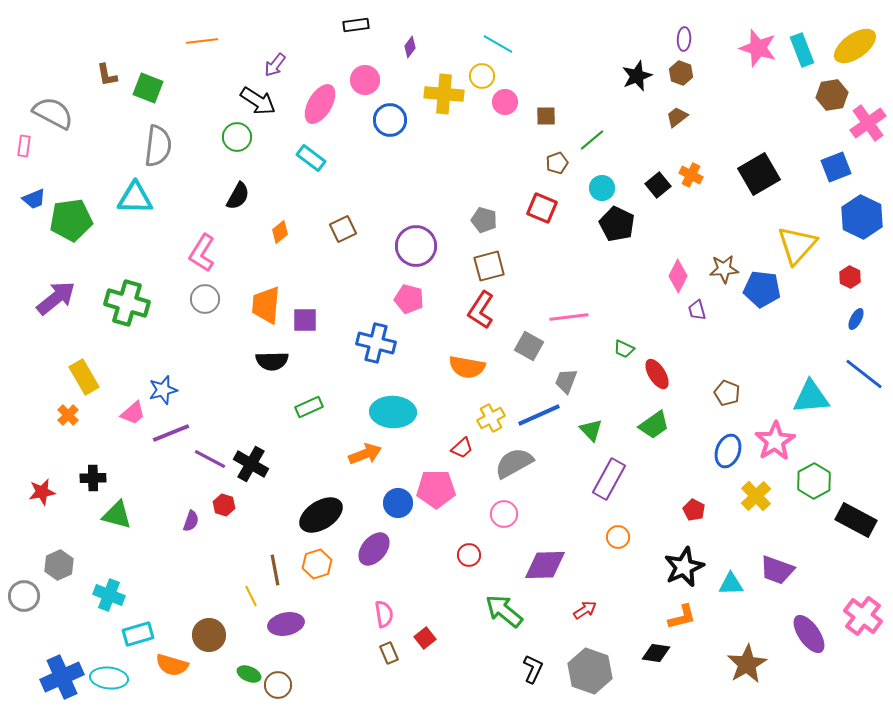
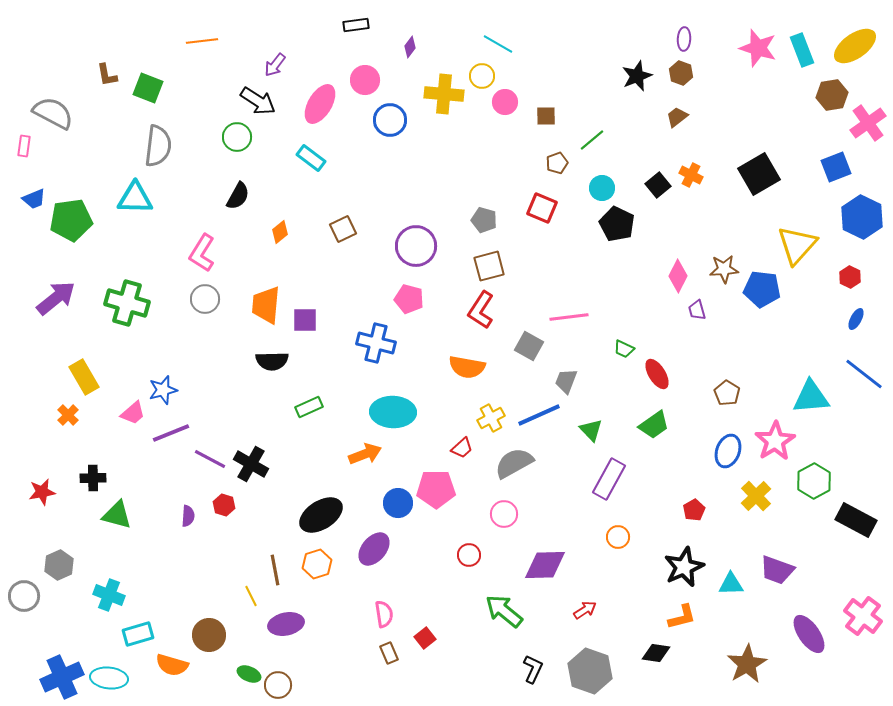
brown pentagon at (727, 393): rotated 10 degrees clockwise
red pentagon at (694, 510): rotated 15 degrees clockwise
purple semicircle at (191, 521): moved 3 px left, 5 px up; rotated 15 degrees counterclockwise
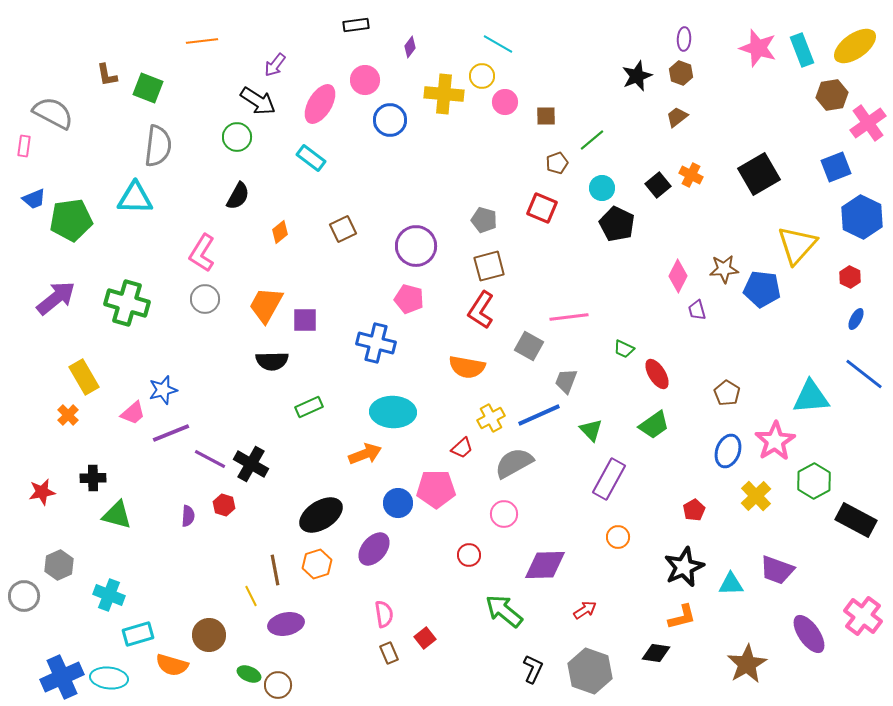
orange trapezoid at (266, 305): rotated 24 degrees clockwise
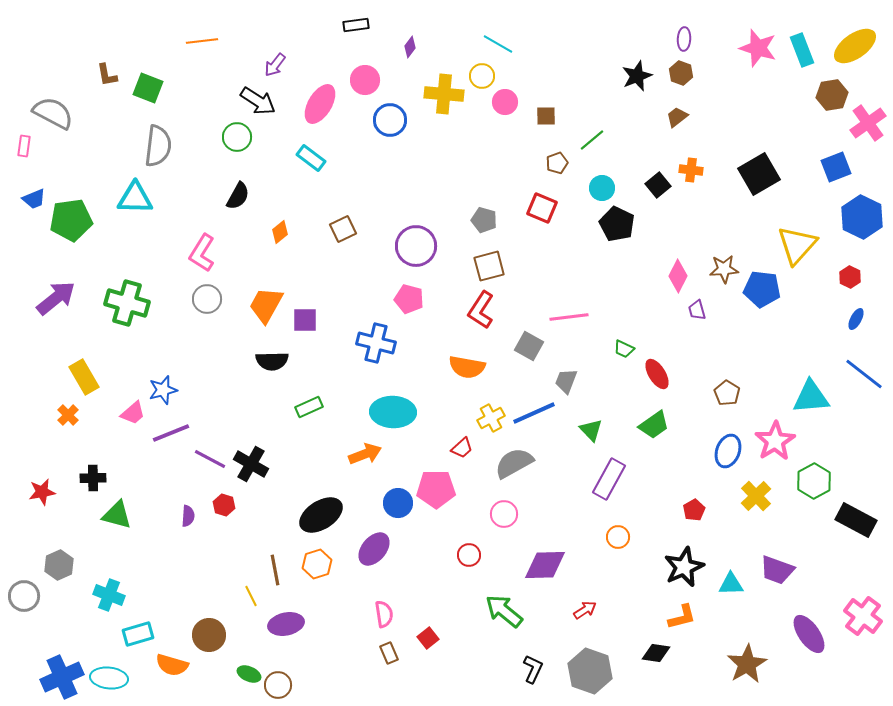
orange cross at (691, 175): moved 5 px up; rotated 20 degrees counterclockwise
gray circle at (205, 299): moved 2 px right
blue line at (539, 415): moved 5 px left, 2 px up
red square at (425, 638): moved 3 px right
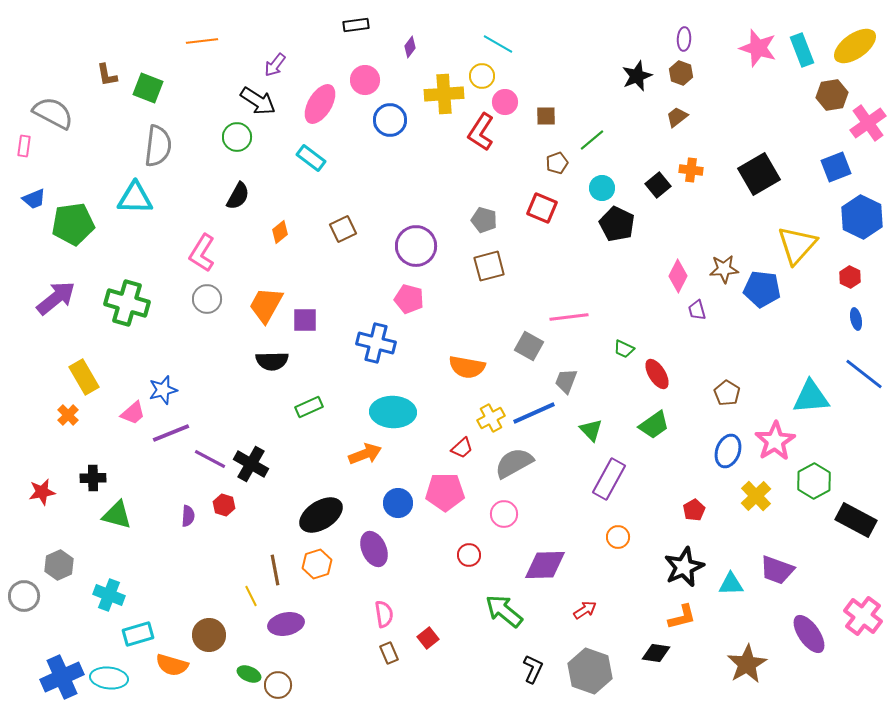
yellow cross at (444, 94): rotated 9 degrees counterclockwise
green pentagon at (71, 220): moved 2 px right, 4 px down
red L-shape at (481, 310): moved 178 px up
blue ellipse at (856, 319): rotated 40 degrees counterclockwise
pink pentagon at (436, 489): moved 9 px right, 3 px down
purple ellipse at (374, 549): rotated 64 degrees counterclockwise
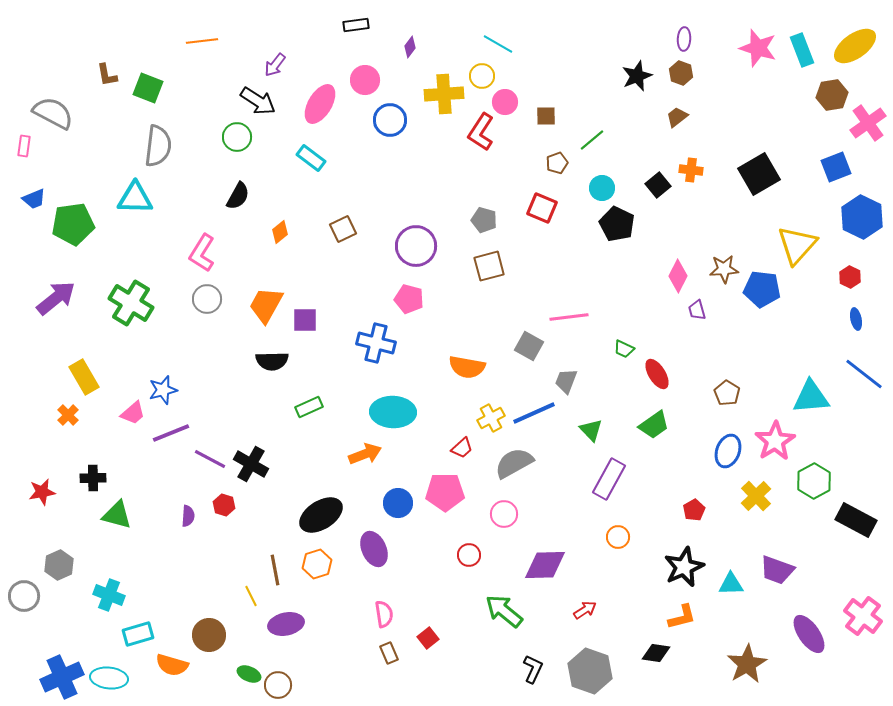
green cross at (127, 303): moved 4 px right; rotated 15 degrees clockwise
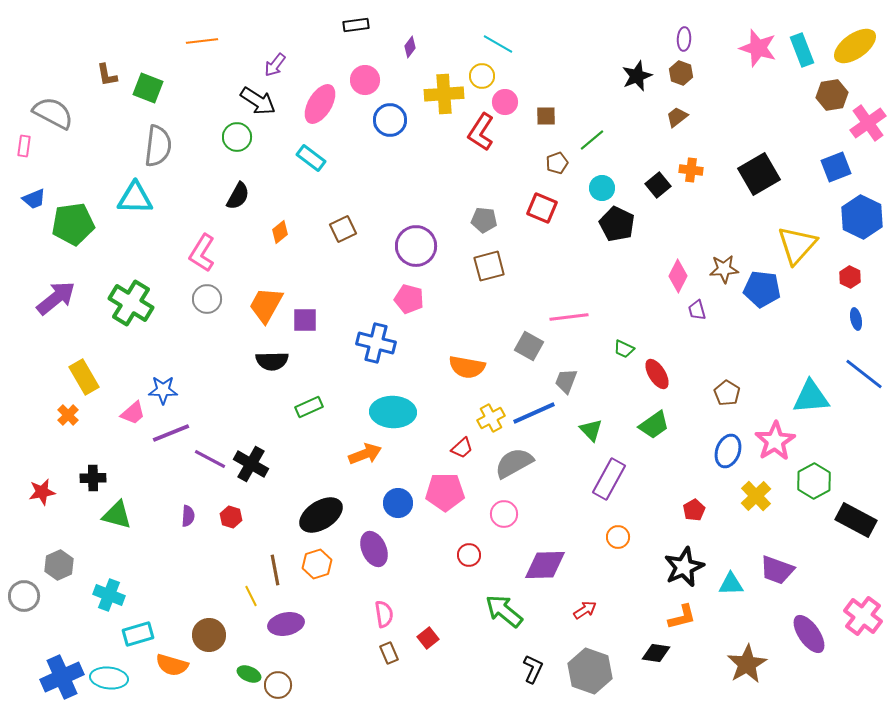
gray pentagon at (484, 220): rotated 10 degrees counterclockwise
blue star at (163, 390): rotated 16 degrees clockwise
red hexagon at (224, 505): moved 7 px right, 12 px down
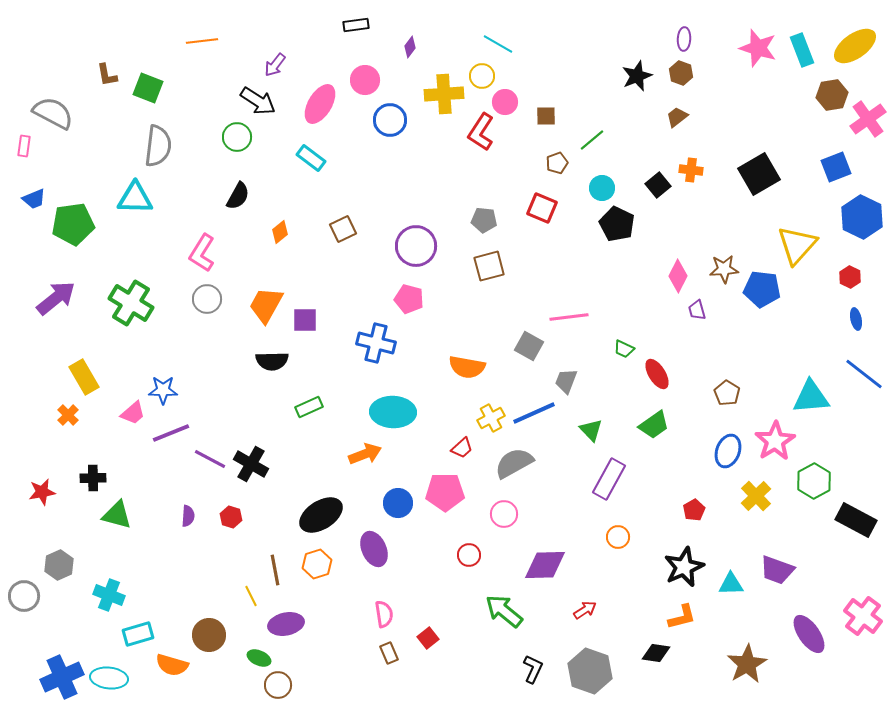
pink cross at (868, 123): moved 4 px up
green ellipse at (249, 674): moved 10 px right, 16 px up
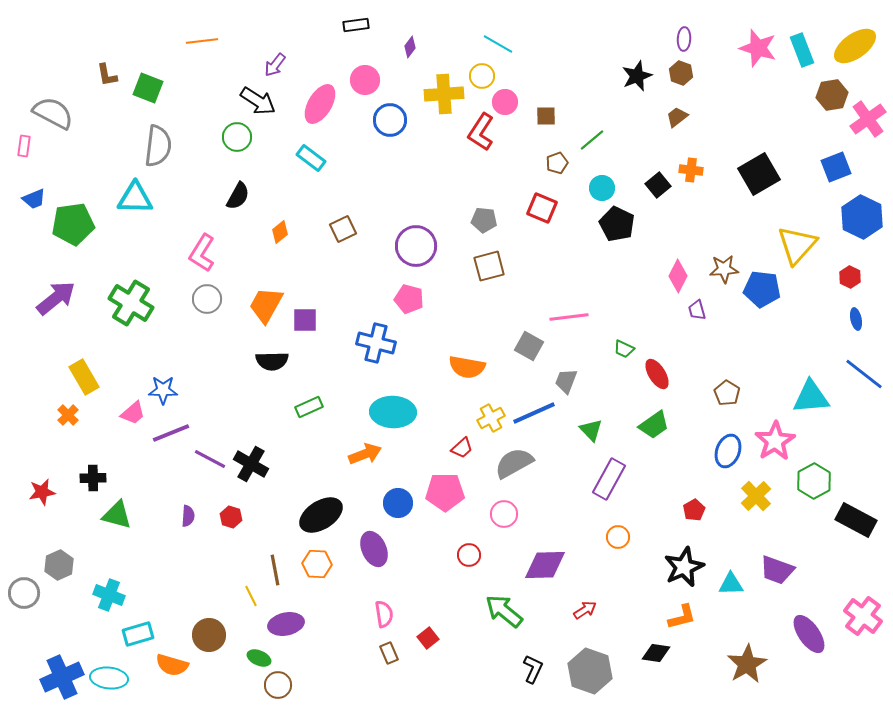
orange hexagon at (317, 564): rotated 20 degrees clockwise
gray circle at (24, 596): moved 3 px up
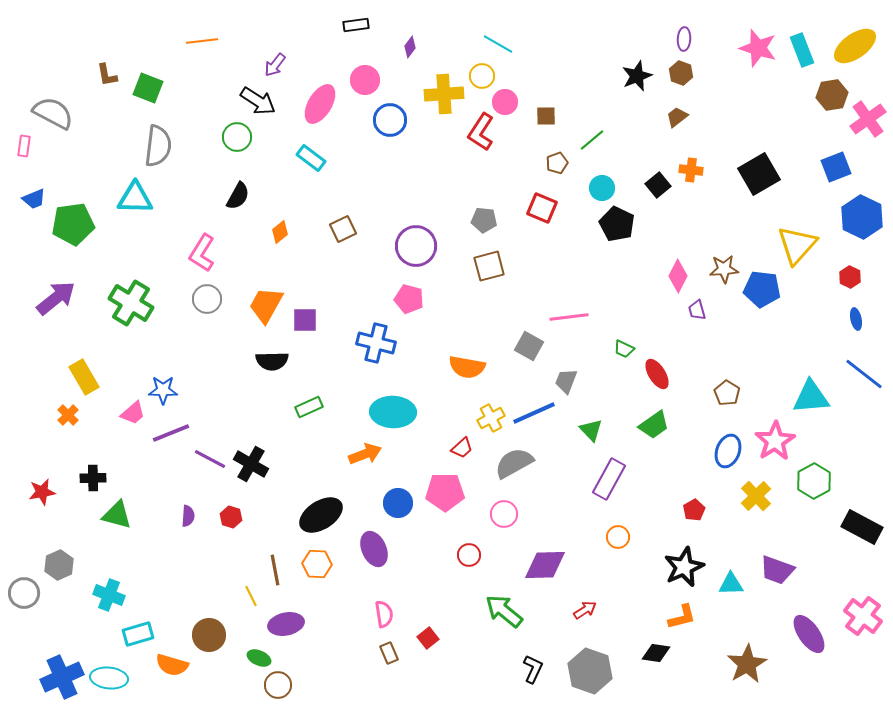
black rectangle at (856, 520): moved 6 px right, 7 px down
